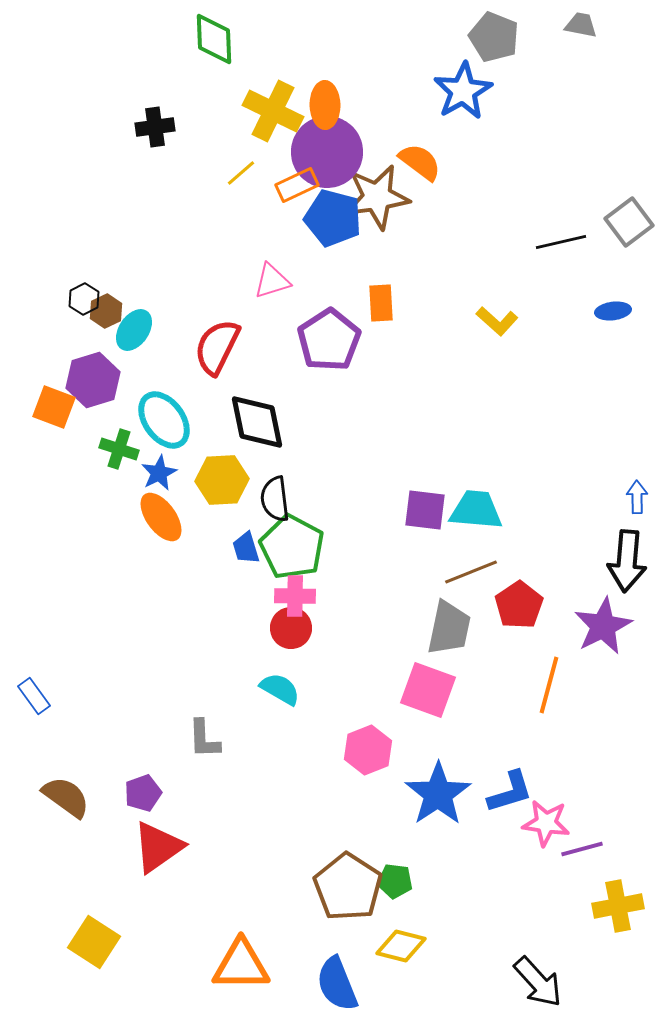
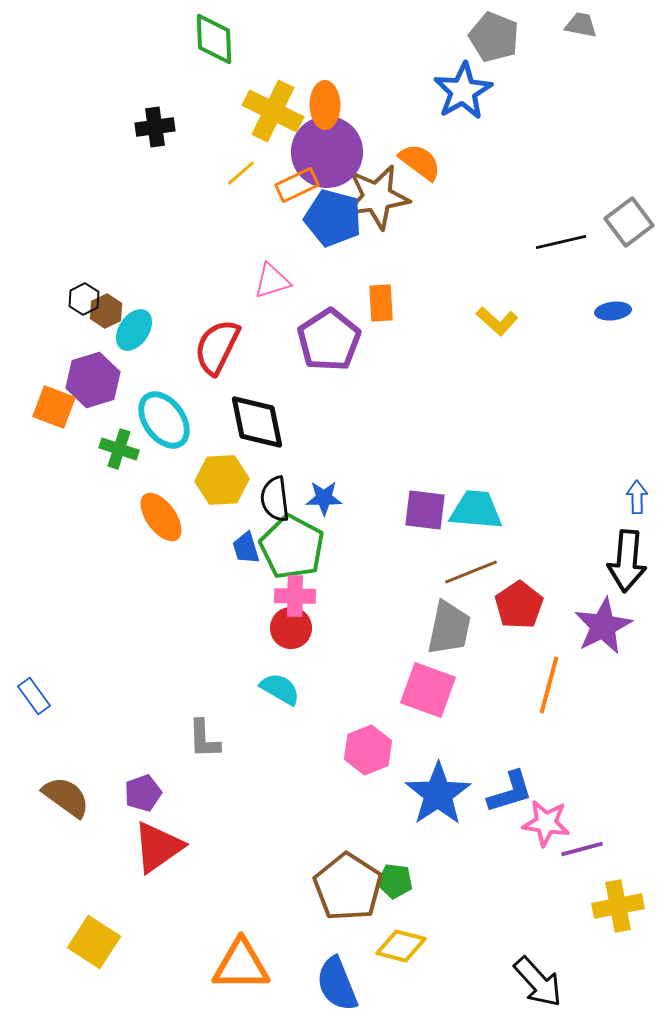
blue star at (159, 473): moved 165 px right, 25 px down; rotated 27 degrees clockwise
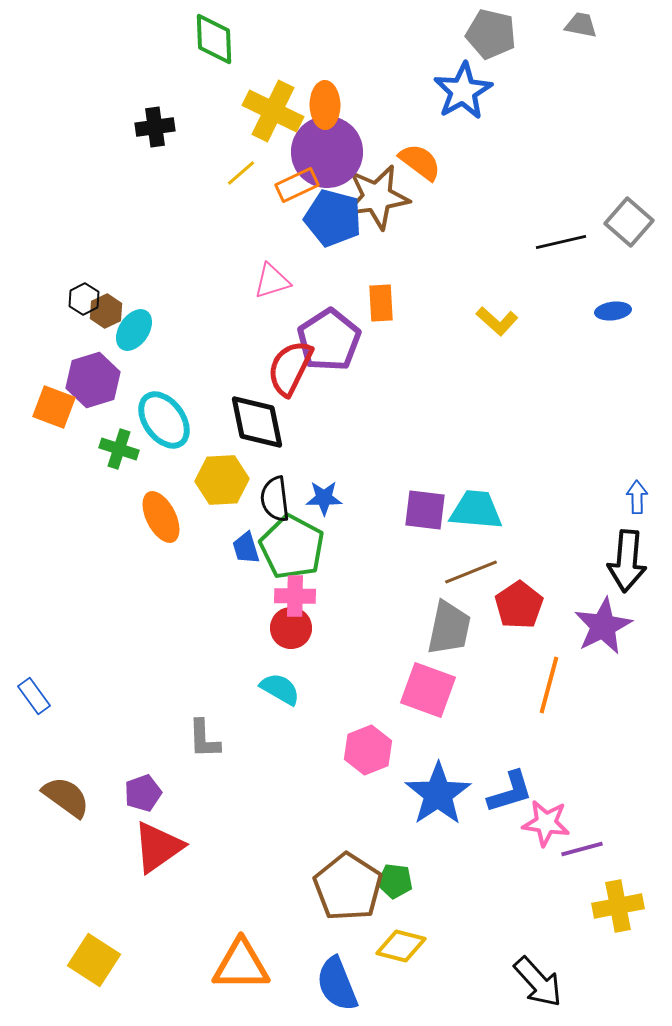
gray pentagon at (494, 37): moved 3 px left, 3 px up; rotated 9 degrees counterclockwise
gray square at (629, 222): rotated 12 degrees counterclockwise
red semicircle at (217, 347): moved 73 px right, 21 px down
orange ellipse at (161, 517): rotated 9 degrees clockwise
yellow square at (94, 942): moved 18 px down
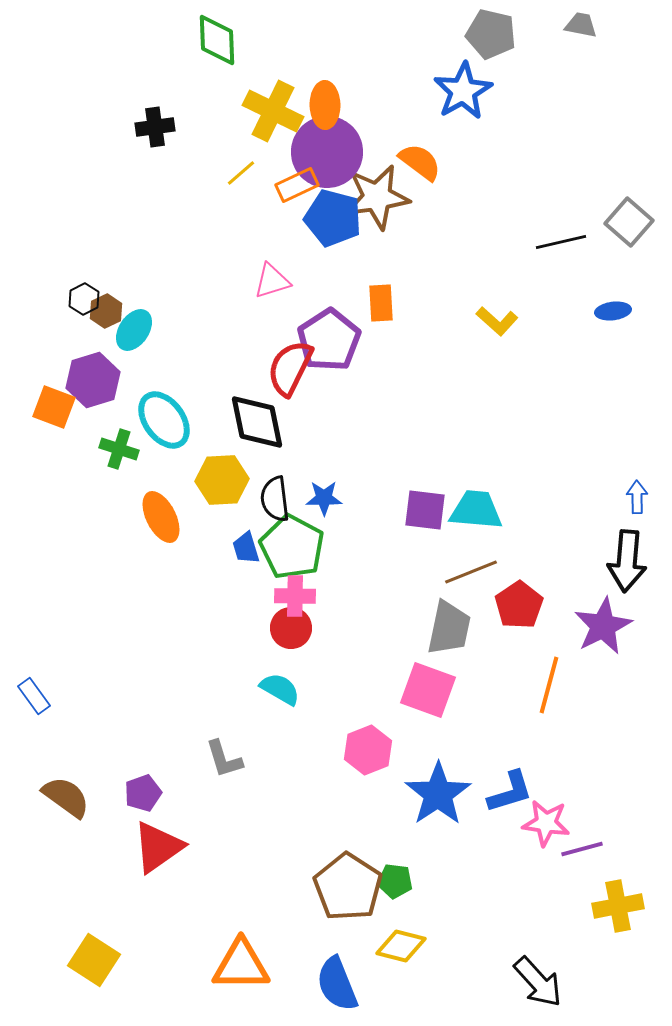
green diamond at (214, 39): moved 3 px right, 1 px down
gray L-shape at (204, 739): moved 20 px right, 20 px down; rotated 15 degrees counterclockwise
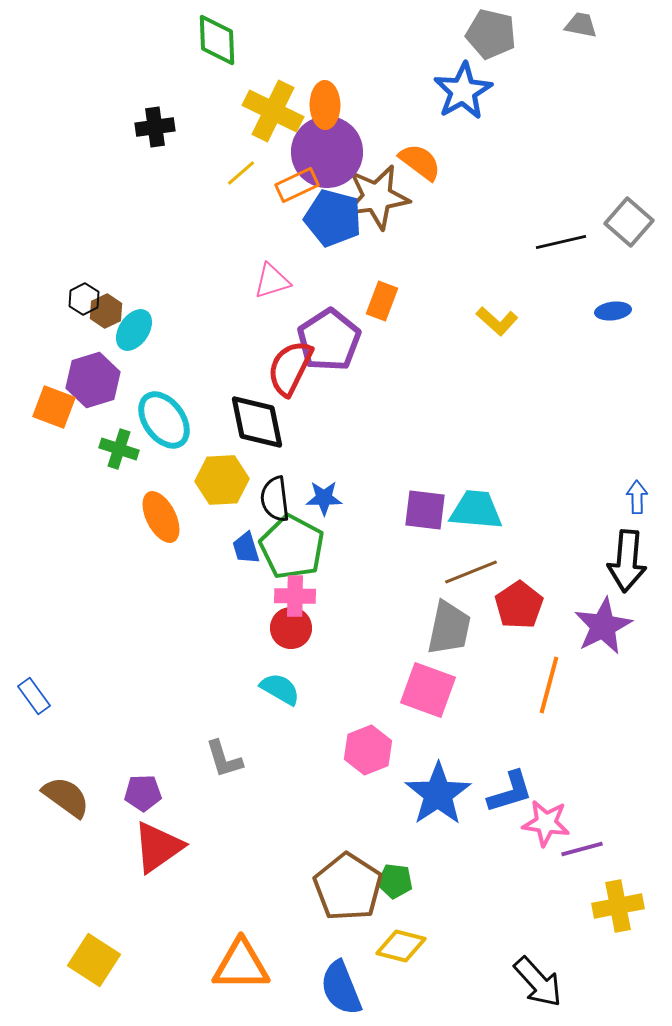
orange rectangle at (381, 303): moved 1 px right, 2 px up; rotated 24 degrees clockwise
purple pentagon at (143, 793): rotated 18 degrees clockwise
blue semicircle at (337, 984): moved 4 px right, 4 px down
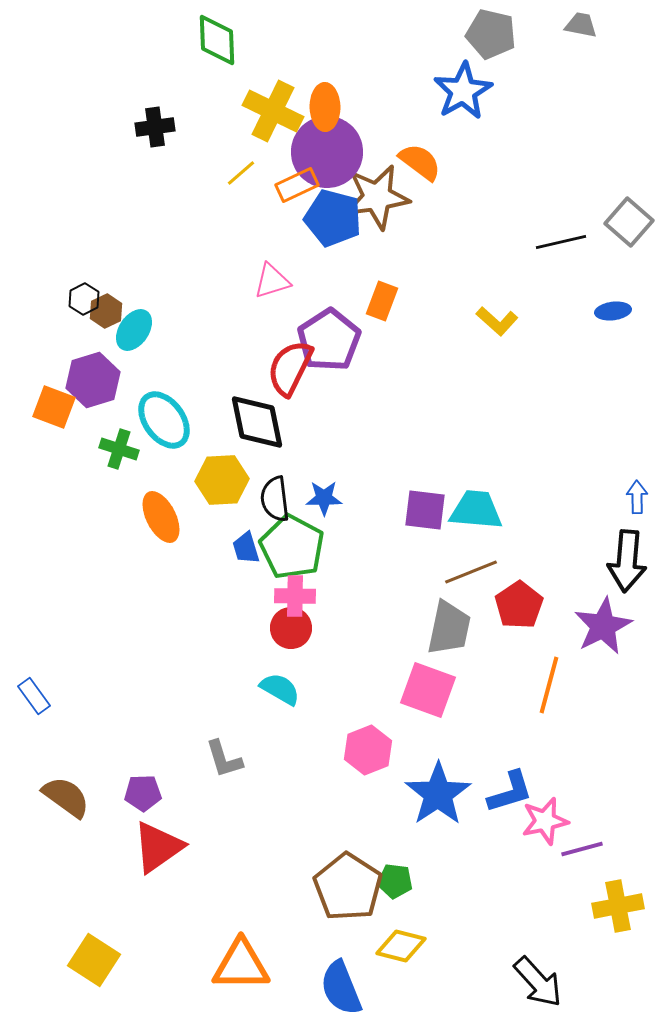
orange ellipse at (325, 105): moved 2 px down
pink star at (546, 823): moved 1 px left, 2 px up; rotated 21 degrees counterclockwise
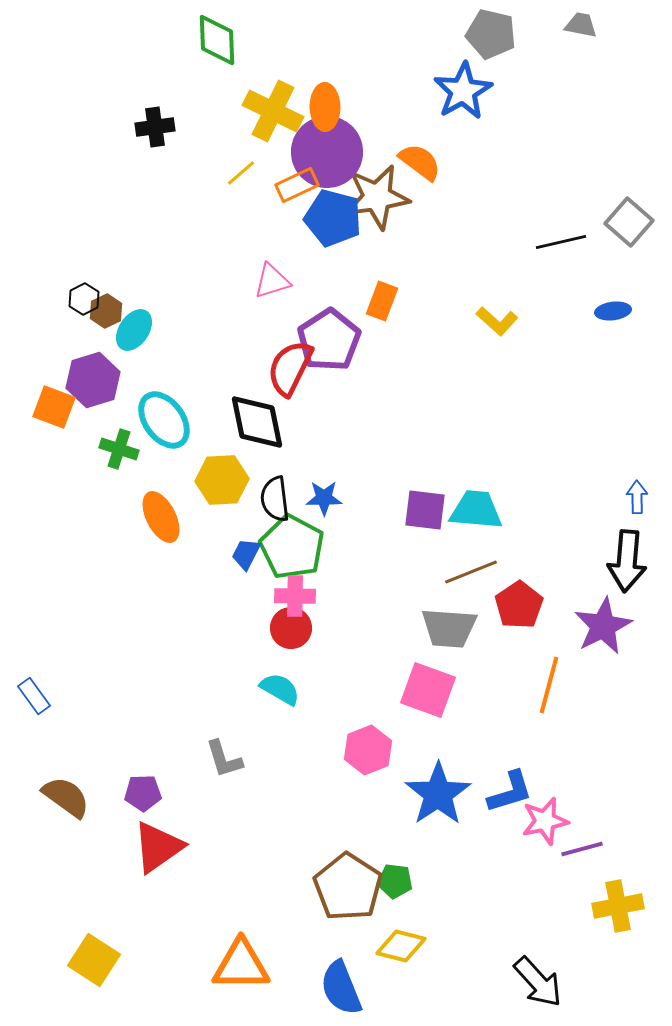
blue trapezoid at (246, 548): moved 6 px down; rotated 44 degrees clockwise
gray trapezoid at (449, 628): rotated 82 degrees clockwise
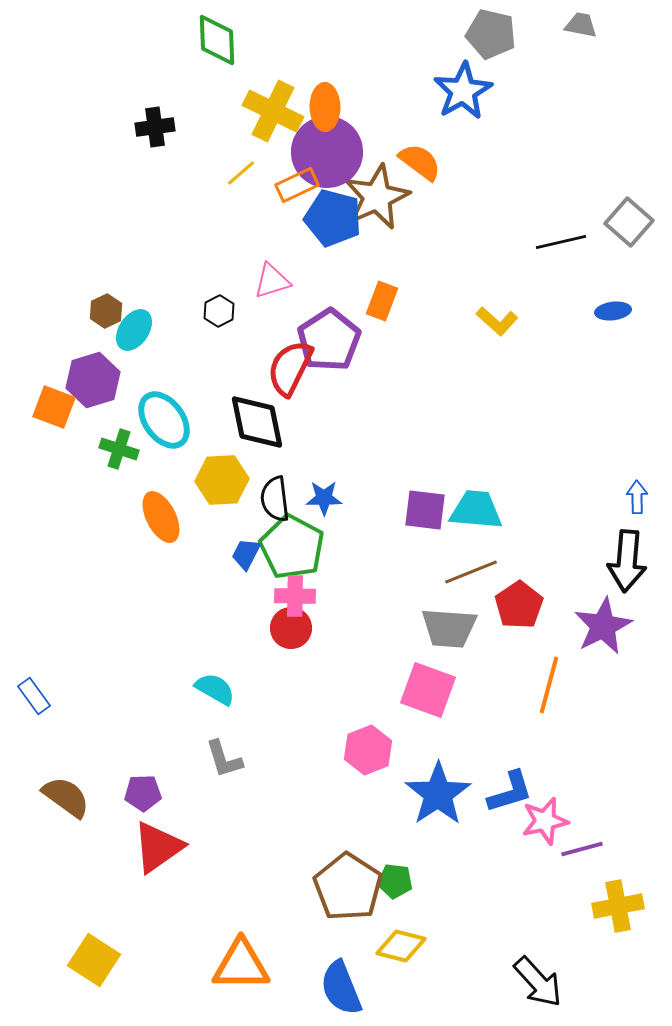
brown star at (377, 197): rotated 16 degrees counterclockwise
black hexagon at (84, 299): moved 135 px right, 12 px down
cyan semicircle at (280, 689): moved 65 px left
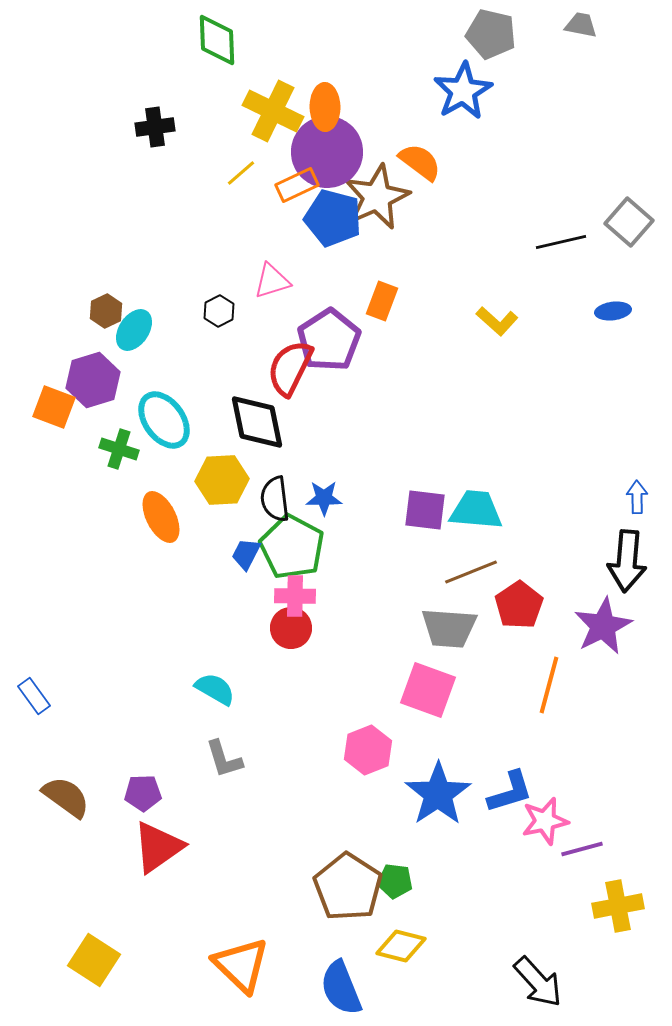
orange triangle at (241, 965): rotated 44 degrees clockwise
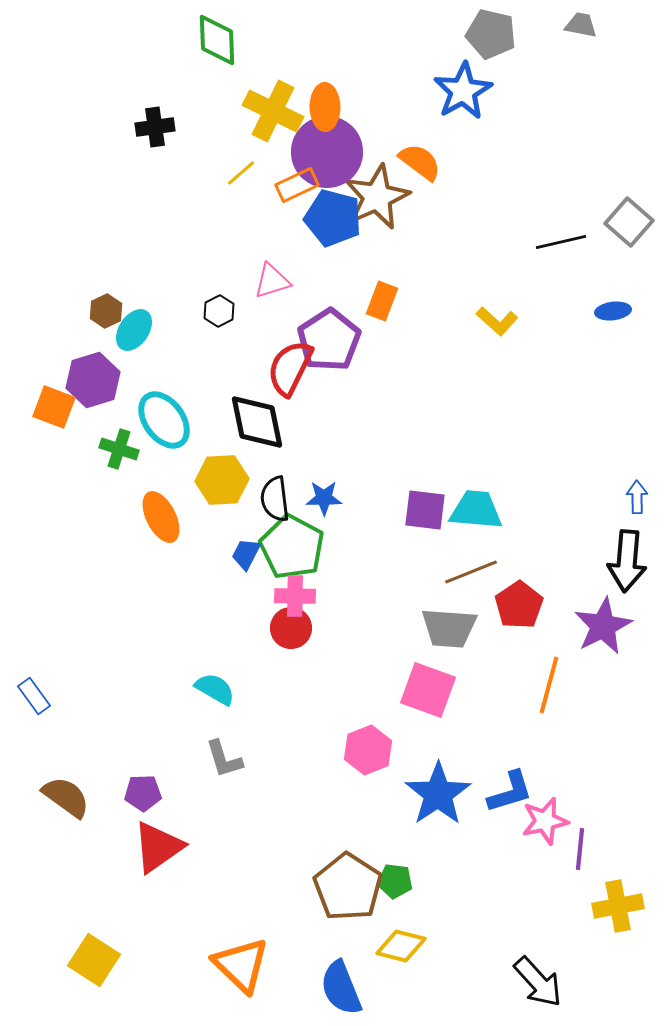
purple line at (582, 849): moved 2 px left; rotated 69 degrees counterclockwise
